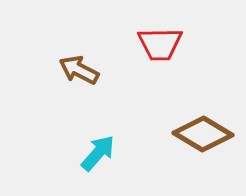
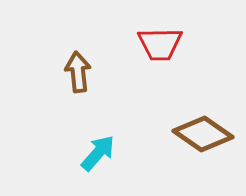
brown arrow: moved 1 px left, 2 px down; rotated 57 degrees clockwise
brown diamond: rotated 4 degrees clockwise
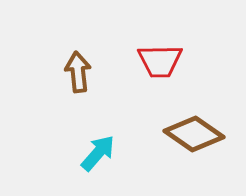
red trapezoid: moved 17 px down
brown diamond: moved 9 px left
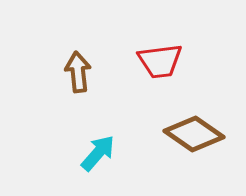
red trapezoid: rotated 6 degrees counterclockwise
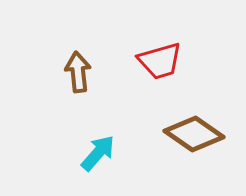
red trapezoid: rotated 9 degrees counterclockwise
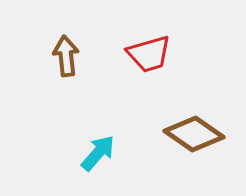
red trapezoid: moved 11 px left, 7 px up
brown arrow: moved 12 px left, 16 px up
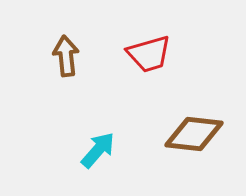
brown diamond: rotated 28 degrees counterclockwise
cyan arrow: moved 3 px up
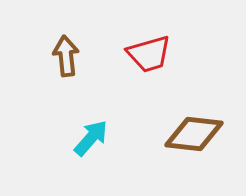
cyan arrow: moved 7 px left, 12 px up
